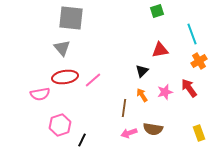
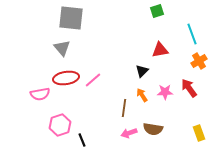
red ellipse: moved 1 px right, 1 px down
pink star: rotated 14 degrees clockwise
black line: rotated 48 degrees counterclockwise
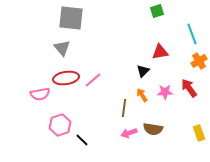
red triangle: moved 2 px down
black triangle: moved 1 px right
black line: rotated 24 degrees counterclockwise
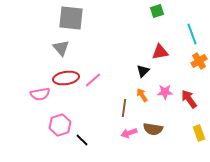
gray triangle: moved 1 px left
red arrow: moved 11 px down
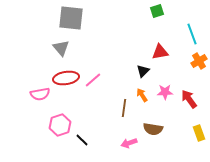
pink arrow: moved 10 px down
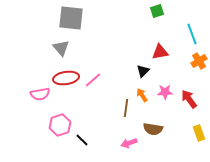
brown line: moved 2 px right
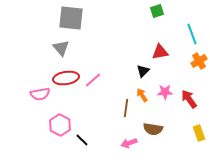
pink hexagon: rotated 15 degrees counterclockwise
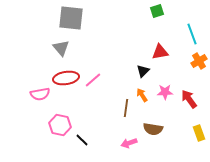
pink hexagon: rotated 15 degrees counterclockwise
